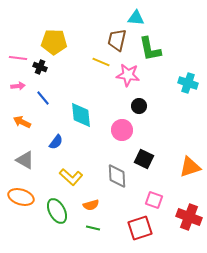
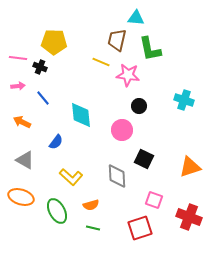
cyan cross: moved 4 px left, 17 px down
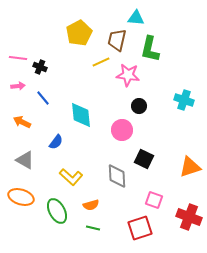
yellow pentagon: moved 25 px right, 9 px up; rotated 30 degrees counterclockwise
green L-shape: rotated 24 degrees clockwise
yellow line: rotated 48 degrees counterclockwise
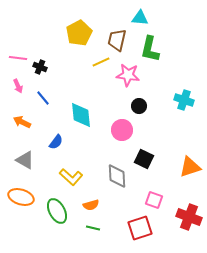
cyan triangle: moved 4 px right
pink arrow: rotated 72 degrees clockwise
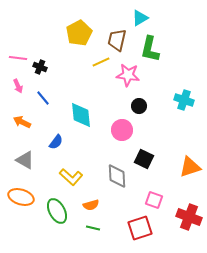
cyan triangle: rotated 36 degrees counterclockwise
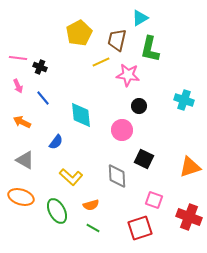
green line: rotated 16 degrees clockwise
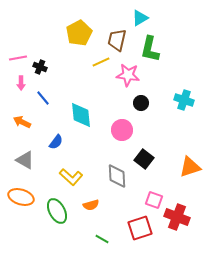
pink line: rotated 18 degrees counterclockwise
pink arrow: moved 3 px right, 3 px up; rotated 24 degrees clockwise
black circle: moved 2 px right, 3 px up
black square: rotated 12 degrees clockwise
red cross: moved 12 px left
green line: moved 9 px right, 11 px down
